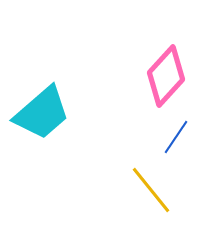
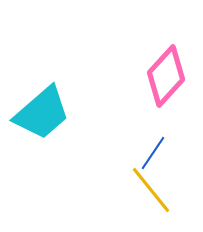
blue line: moved 23 px left, 16 px down
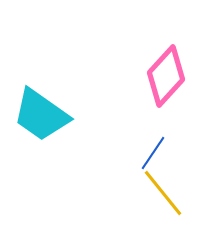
cyan trapezoid: moved 1 px left, 2 px down; rotated 76 degrees clockwise
yellow line: moved 12 px right, 3 px down
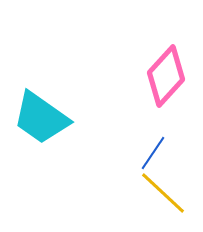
cyan trapezoid: moved 3 px down
yellow line: rotated 8 degrees counterclockwise
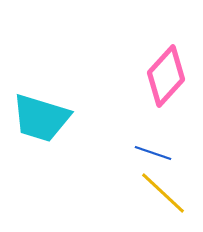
cyan trapezoid: rotated 18 degrees counterclockwise
blue line: rotated 75 degrees clockwise
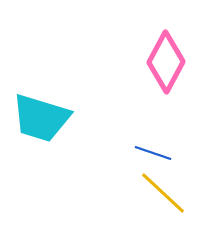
pink diamond: moved 14 px up; rotated 14 degrees counterclockwise
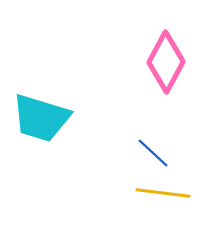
blue line: rotated 24 degrees clockwise
yellow line: rotated 36 degrees counterclockwise
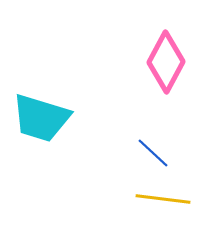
yellow line: moved 6 px down
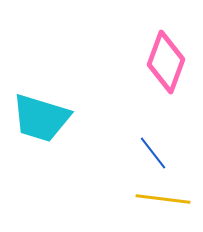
pink diamond: rotated 8 degrees counterclockwise
blue line: rotated 9 degrees clockwise
